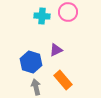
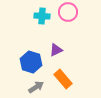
orange rectangle: moved 1 px up
gray arrow: rotated 70 degrees clockwise
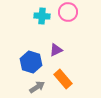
gray arrow: moved 1 px right
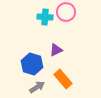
pink circle: moved 2 px left
cyan cross: moved 3 px right, 1 px down
blue hexagon: moved 1 px right, 2 px down
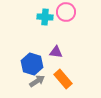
purple triangle: moved 2 px down; rotated 32 degrees clockwise
gray arrow: moved 6 px up
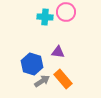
purple triangle: moved 2 px right
gray arrow: moved 5 px right
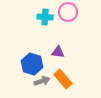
pink circle: moved 2 px right
gray arrow: rotated 14 degrees clockwise
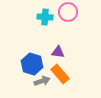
orange rectangle: moved 3 px left, 5 px up
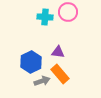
blue hexagon: moved 1 px left, 2 px up; rotated 15 degrees clockwise
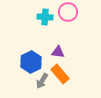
gray arrow: rotated 140 degrees clockwise
